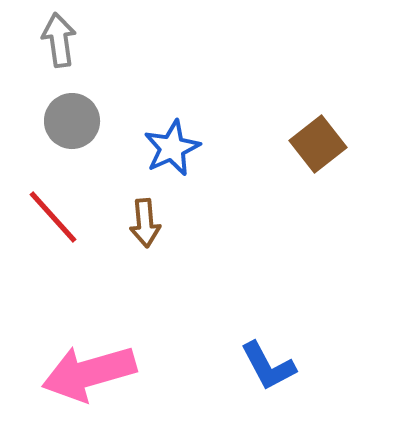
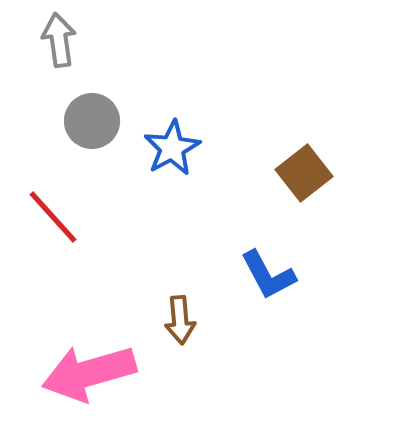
gray circle: moved 20 px right
brown square: moved 14 px left, 29 px down
blue star: rotated 4 degrees counterclockwise
brown arrow: moved 35 px right, 97 px down
blue L-shape: moved 91 px up
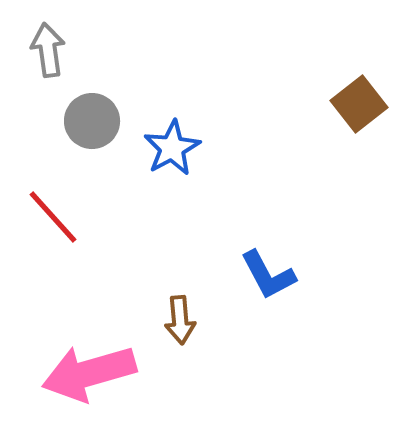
gray arrow: moved 11 px left, 10 px down
brown square: moved 55 px right, 69 px up
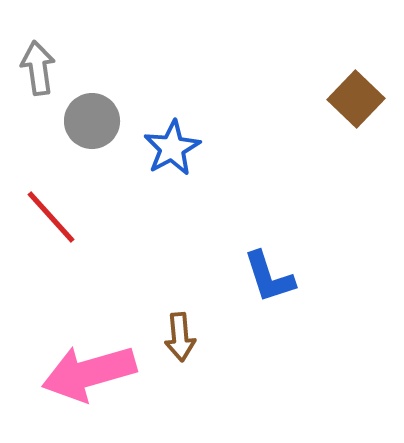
gray arrow: moved 10 px left, 18 px down
brown square: moved 3 px left, 5 px up; rotated 8 degrees counterclockwise
red line: moved 2 px left
blue L-shape: moved 1 px right, 2 px down; rotated 10 degrees clockwise
brown arrow: moved 17 px down
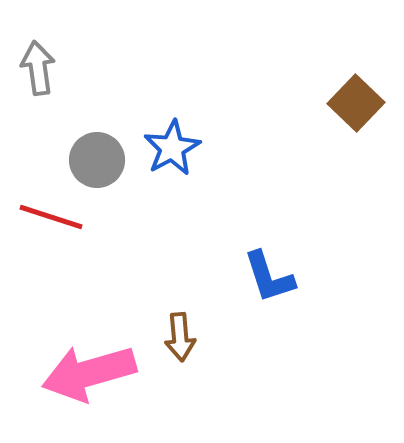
brown square: moved 4 px down
gray circle: moved 5 px right, 39 px down
red line: rotated 30 degrees counterclockwise
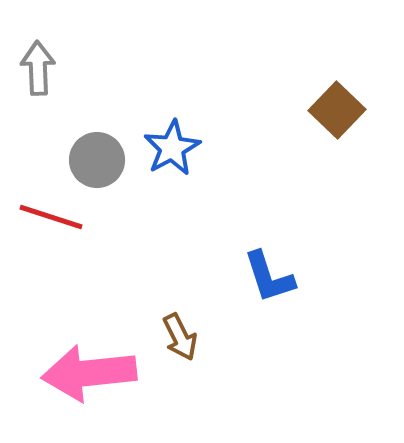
gray arrow: rotated 6 degrees clockwise
brown square: moved 19 px left, 7 px down
brown arrow: rotated 21 degrees counterclockwise
pink arrow: rotated 10 degrees clockwise
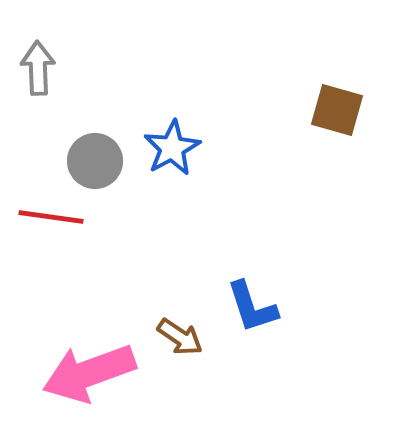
brown square: rotated 28 degrees counterclockwise
gray circle: moved 2 px left, 1 px down
red line: rotated 10 degrees counterclockwise
blue L-shape: moved 17 px left, 30 px down
brown arrow: rotated 30 degrees counterclockwise
pink arrow: rotated 14 degrees counterclockwise
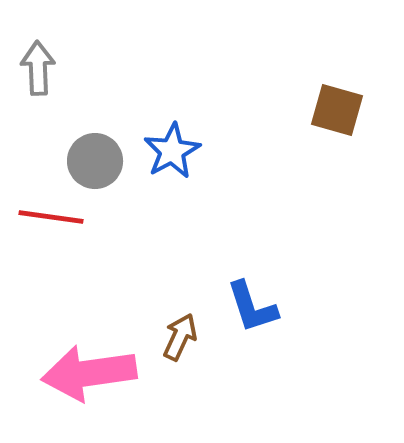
blue star: moved 3 px down
brown arrow: rotated 99 degrees counterclockwise
pink arrow: rotated 12 degrees clockwise
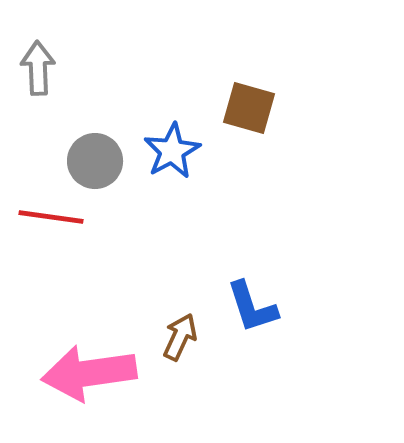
brown square: moved 88 px left, 2 px up
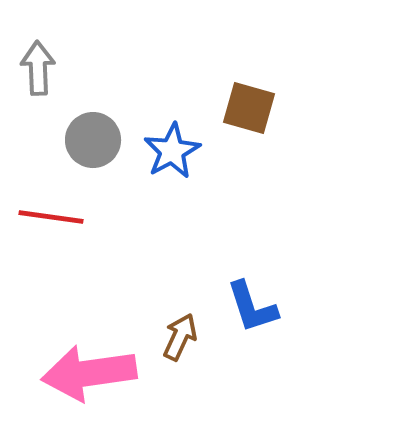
gray circle: moved 2 px left, 21 px up
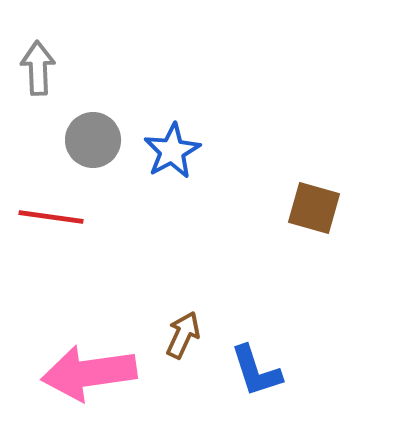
brown square: moved 65 px right, 100 px down
blue L-shape: moved 4 px right, 64 px down
brown arrow: moved 3 px right, 2 px up
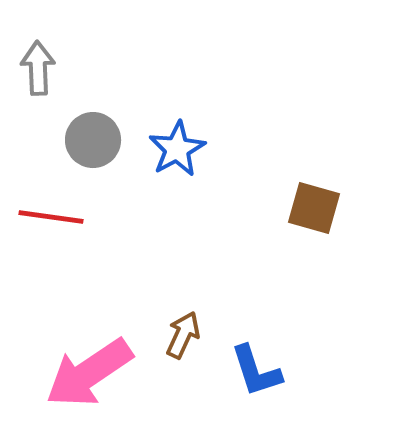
blue star: moved 5 px right, 2 px up
pink arrow: rotated 26 degrees counterclockwise
